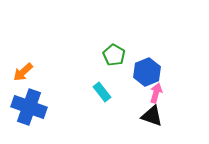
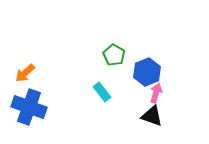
orange arrow: moved 2 px right, 1 px down
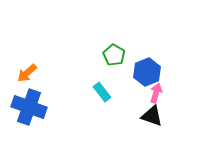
orange arrow: moved 2 px right
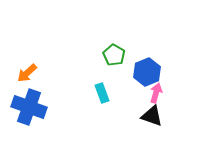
cyan rectangle: moved 1 px down; rotated 18 degrees clockwise
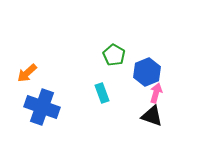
blue cross: moved 13 px right
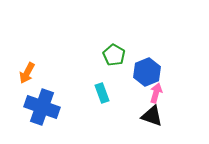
orange arrow: rotated 20 degrees counterclockwise
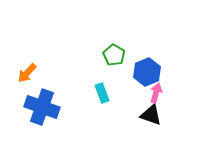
orange arrow: rotated 15 degrees clockwise
black triangle: moved 1 px left, 1 px up
